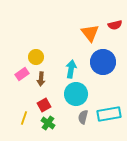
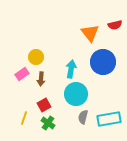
cyan rectangle: moved 5 px down
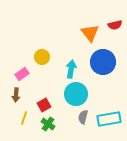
yellow circle: moved 6 px right
brown arrow: moved 25 px left, 16 px down
green cross: moved 1 px down
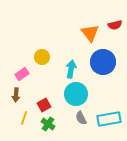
gray semicircle: moved 2 px left, 1 px down; rotated 40 degrees counterclockwise
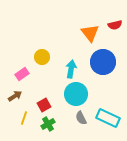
brown arrow: moved 1 px left, 1 px down; rotated 128 degrees counterclockwise
cyan rectangle: moved 1 px left, 1 px up; rotated 35 degrees clockwise
green cross: rotated 24 degrees clockwise
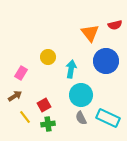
yellow circle: moved 6 px right
blue circle: moved 3 px right, 1 px up
pink rectangle: moved 1 px left, 1 px up; rotated 24 degrees counterclockwise
cyan circle: moved 5 px right, 1 px down
yellow line: moved 1 px right, 1 px up; rotated 56 degrees counterclockwise
green cross: rotated 24 degrees clockwise
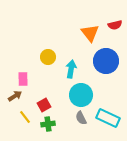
pink rectangle: moved 2 px right, 6 px down; rotated 32 degrees counterclockwise
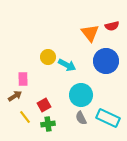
red semicircle: moved 3 px left, 1 px down
cyan arrow: moved 4 px left, 4 px up; rotated 108 degrees clockwise
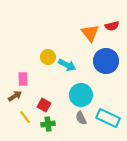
red square: rotated 32 degrees counterclockwise
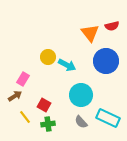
pink rectangle: rotated 32 degrees clockwise
gray semicircle: moved 4 px down; rotated 16 degrees counterclockwise
